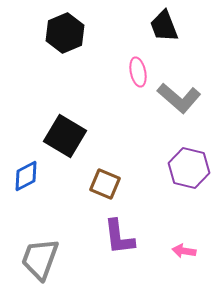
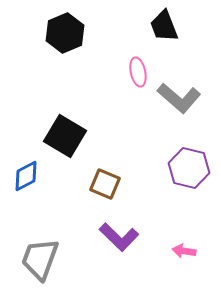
purple L-shape: rotated 39 degrees counterclockwise
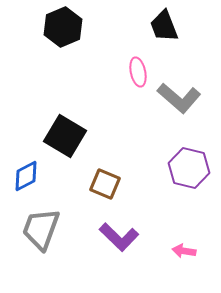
black hexagon: moved 2 px left, 6 px up
gray trapezoid: moved 1 px right, 30 px up
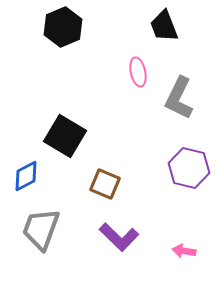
gray L-shape: rotated 75 degrees clockwise
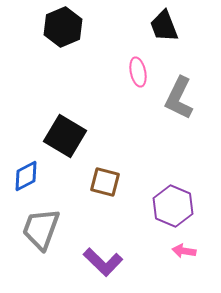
purple hexagon: moved 16 px left, 38 px down; rotated 9 degrees clockwise
brown square: moved 2 px up; rotated 8 degrees counterclockwise
purple L-shape: moved 16 px left, 25 px down
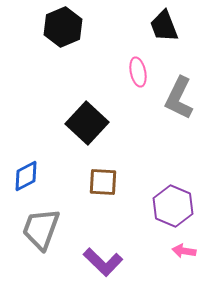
black square: moved 22 px right, 13 px up; rotated 12 degrees clockwise
brown square: moved 2 px left; rotated 12 degrees counterclockwise
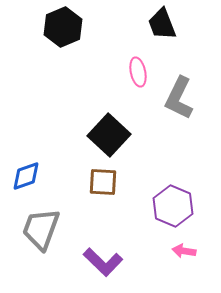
black trapezoid: moved 2 px left, 2 px up
black square: moved 22 px right, 12 px down
blue diamond: rotated 8 degrees clockwise
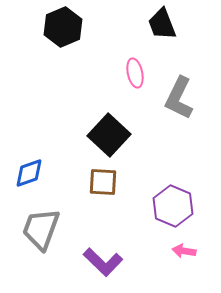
pink ellipse: moved 3 px left, 1 px down
blue diamond: moved 3 px right, 3 px up
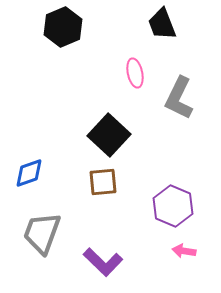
brown square: rotated 8 degrees counterclockwise
gray trapezoid: moved 1 px right, 4 px down
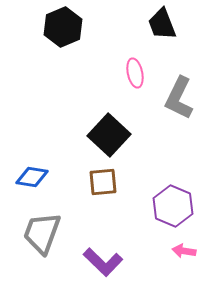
blue diamond: moved 3 px right, 4 px down; rotated 28 degrees clockwise
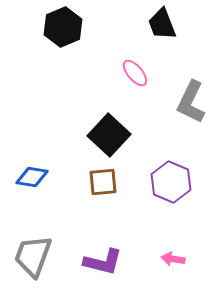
pink ellipse: rotated 28 degrees counterclockwise
gray L-shape: moved 12 px right, 4 px down
purple hexagon: moved 2 px left, 24 px up
gray trapezoid: moved 9 px left, 23 px down
pink arrow: moved 11 px left, 8 px down
purple L-shape: rotated 30 degrees counterclockwise
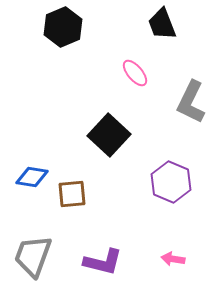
brown square: moved 31 px left, 12 px down
